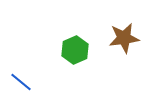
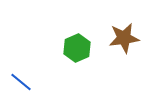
green hexagon: moved 2 px right, 2 px up
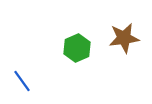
blue line: moved 1 px right, 1 px up; rotated 15 degrees clockwise
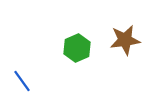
brown star: moved 1 px right, 2 px down
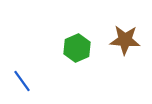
brown star: rotated 12 degrees clockwise
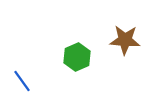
green hexagon: moved 9 px down
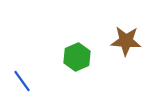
brown star: moved 1 px right, 1 px down
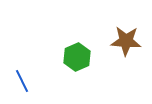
blue line: rotated 10 degrees clockwise
